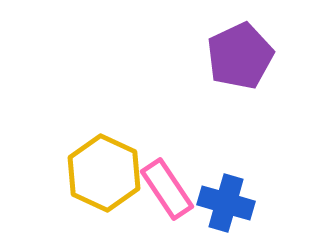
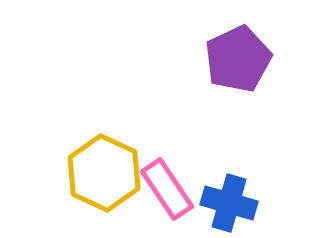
purple pentagon: moved 2 px left, 3 px down
blue cross: moved 3 px right
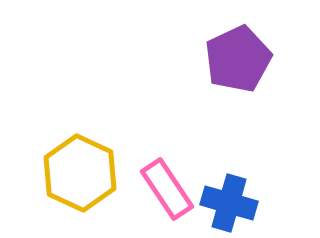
yellow hexagon: moved 24 px left
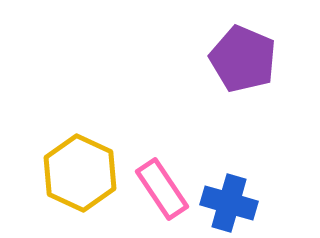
purple pentagon: moved 5 px right; rotated 24 degrees counterclockwise
pink rectangle: moved 5 px left
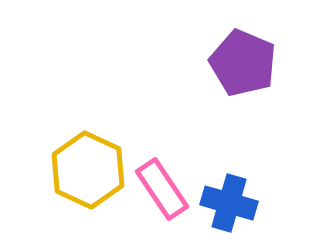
purple pentagon: moved 4 px down
yellow hexagon: moved 8 px right, 3 px up
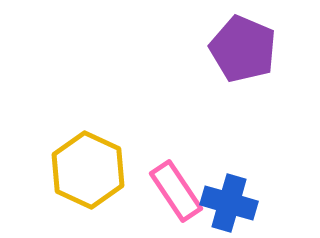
purple pentagon: moved 14 px up
pink rectangle: moved 14 px right, 2 px down
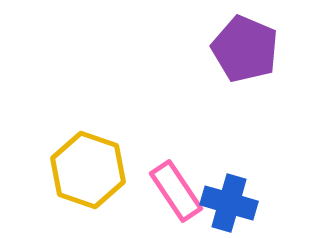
purple pentagon: moved 2 px right
yellow hexagon: rotated 6 degrees counterclockwise
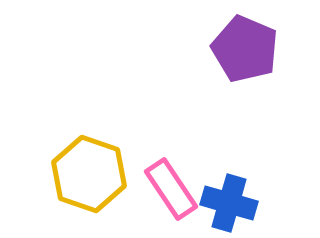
yellow hexagon: moved 1 px right, 4 px down
pink rectangle: moved 5 px left, 2 px up
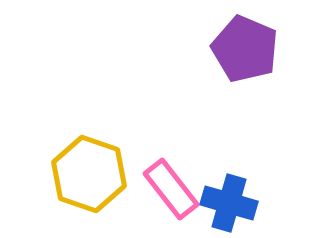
pink rectangle: rotated 4 degrees counterclockwise
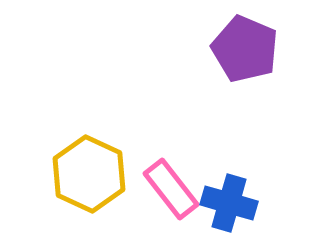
yellow hexagon: rotated 6 degrees clockwise
